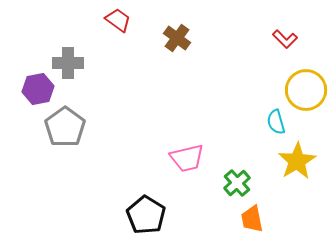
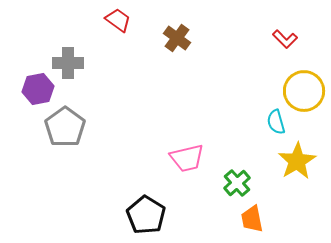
yellow circle: moved 2 px left, 1 px down
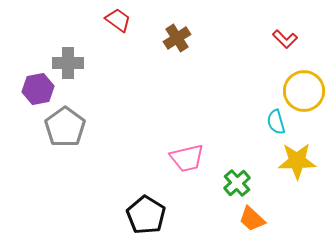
brown cross: rotated 20 degrees clockwise
yellow star: rotated 30 degrees clockwise
orange trapezoid: rotated 36 degrees counterclockwise
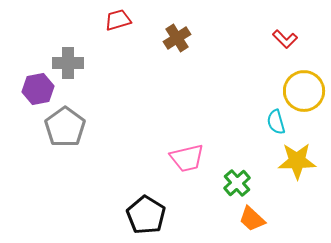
red trapezoid: rotated 52 degrees counterclockwise
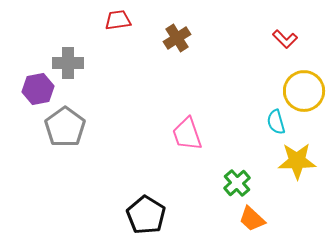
red trapezoid: rotated 8 degrees clockwise
pink trapezoid: moved 24 px up; rotated 84 degrees clockwise
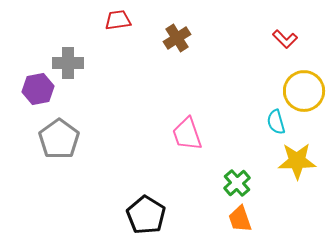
gray pentagon: moved 6 px left, 12 px down
orange trapezoid: moved 12 px left; rotated 28 degrees clockwise
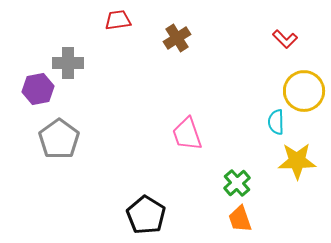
cyan semicircle: rotated 15 degrees clockwise
